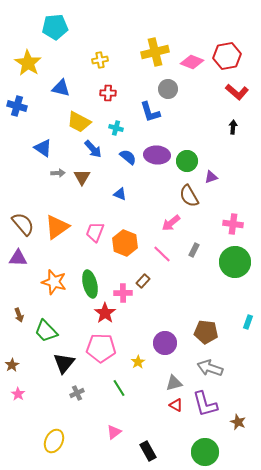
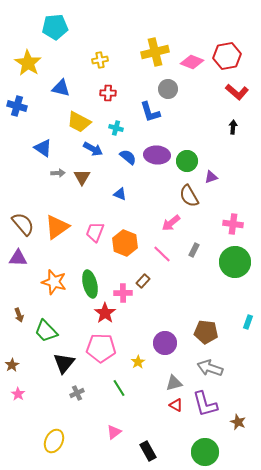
blue arrow at (93, 149): rotated 18 degrees counterclockwise
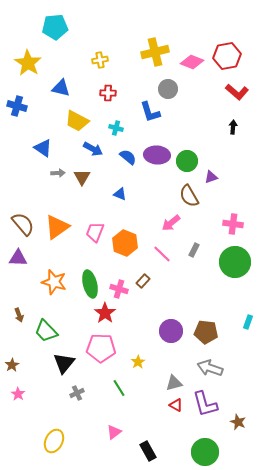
yellow trapezoid at (79, 122): moved 2 px left, 1 px up
pink cross at (123, 293): moved 4 px left, 4 px up; rotated 18 degrees clockwise
purple circle at (165, 343): moved 6 px right, 12 px up
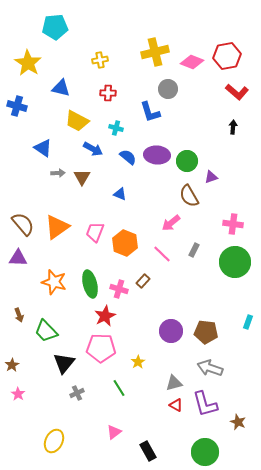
red star at (105, 313): moved 3 px down; rotated 10 degrees clockwise
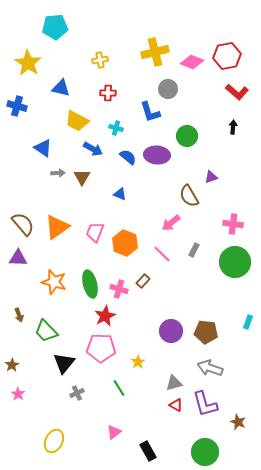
green circle at (187, 161): moved 25 px up
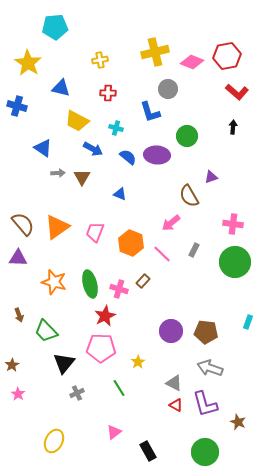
orange hexagon at (125, 243): moved 6 px right
gray triangle at (174, 383): rotated 42 degrees clockwise
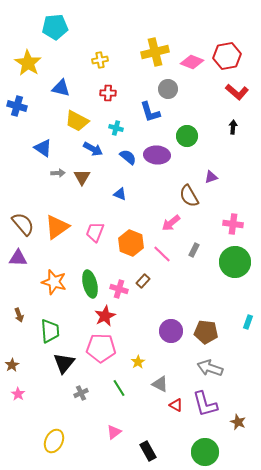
green trapezoid at (46, 331): moved 4 px right; rotated 140 degrees counterclockwise
gray triangle at (174, 383): moved 14 px left, 1 px down
gray cross at (77, 393): moved 4 px right
